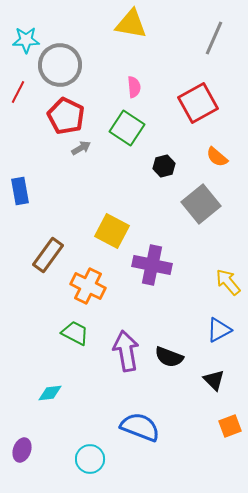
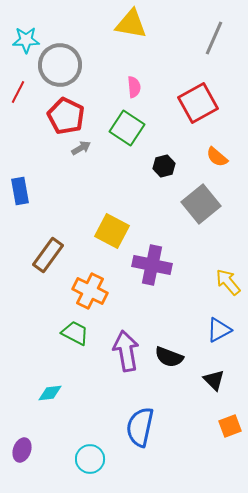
orange cross: moved 2 px right, 5 px down
blue semicircle: rotated 99 degrees counterclockwise
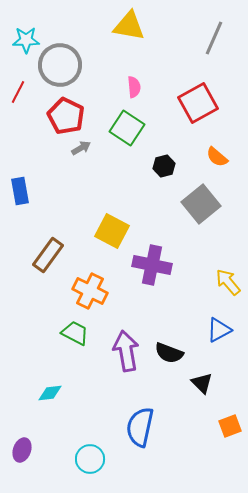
yellow triangle: moved 2 px left, 2 px down
black semicircle: moved 4 px up
black triangle: moved 12 px left, 3 px down
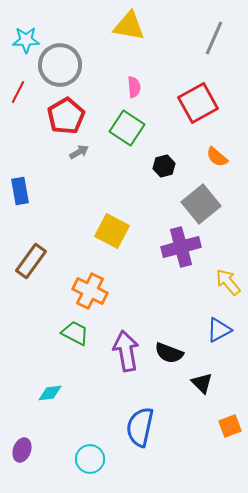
red pentagon: rotated 15 degrees clockwise
gray arrow: moved 2 px left, 4 px down
brown rectangle: moved 17 px left, 6 px down
purple cross: moved 29 px right, 18 px up; rotated 27 degrees counterclockwise
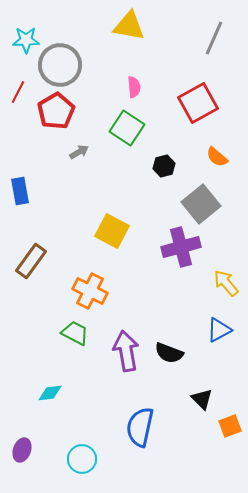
red pentagon: moved 10 px left, 5 px up
yellow arrow: moved 2 px left, 1 px down
black triangle: moved 16 px down
cyan circle: moved 8 px left
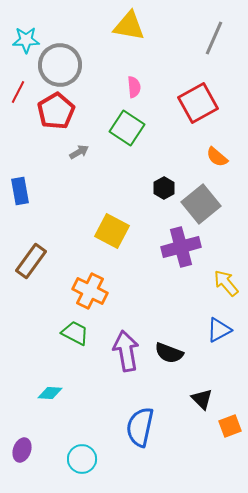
black hexagon: moved 22 px down; rotated 15 degrees counterclockwise
cyan diamond: rotated 10 degrees clockwise
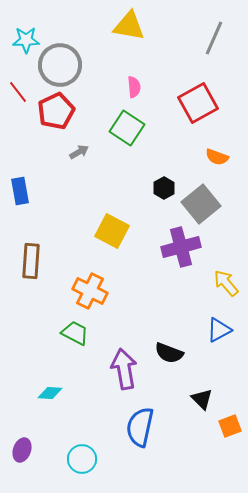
red line: rotated 65 degrees counterclockwise
red pentagon: rotated 6 degrees clockwise
orange semicircle: rotated 20 degrees counterclockwise
brown rectangle: rotated 32 degrees counterclockwise
purple arrow: moved 2 px left, 18 px down
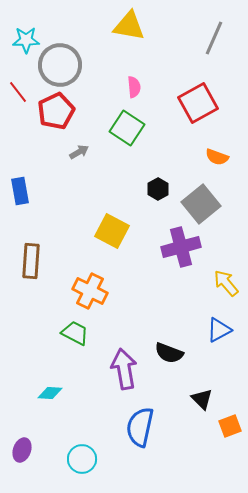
black hexagon: moved 6 px left, 1 px down
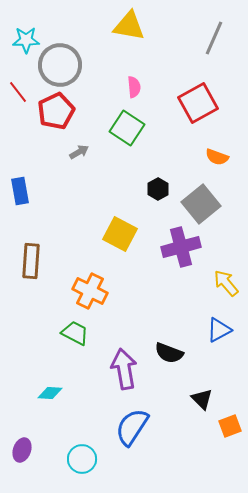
yellow square: moved 8 px right, 3 px down
blue semicircle: moved 8 px left; rotated 21 degrees clockwise
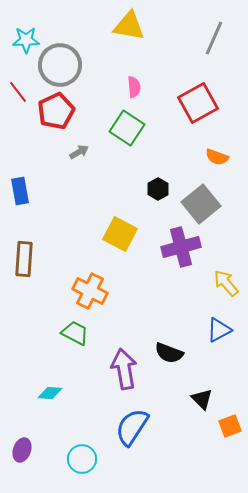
brown rectangle: moved 7 px left, 2 px up
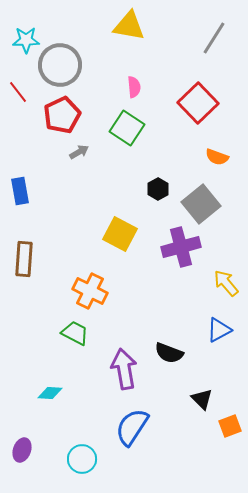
gray line: rotated 8 degrees clockwise
red square: rotated 15 degrees counterclockwise
red pentagon: moved 6 px right, 4 px down
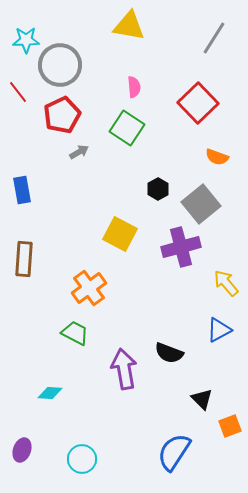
blue rectangle: moved 2 px right, 1 px up
orange cross: moved 1 px left, 3 px up; rotated 28 degrees clockwise
blue semicircle: moved 42 px right, 25 px down
